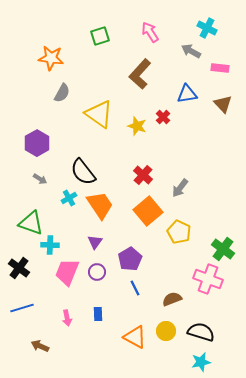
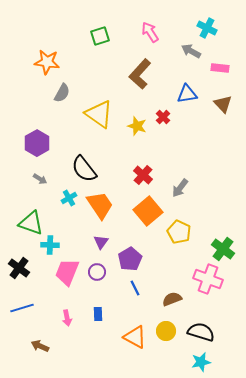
orange star at (51, 58): moved 4 px left, 4 px down
black semicircle at (83, 172): moved 1 px right, 3 px up
purple triangle at (95, 242): moved 6 px right
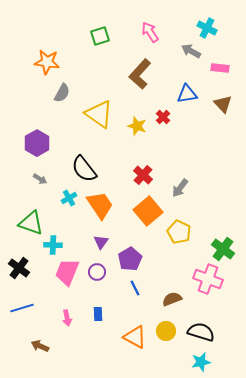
cyan cross at (50, 245): moved 3 px right
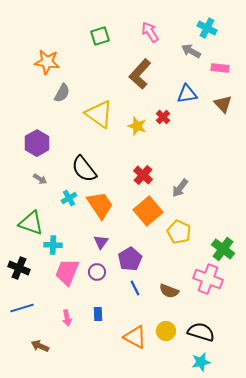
black cross at (19, 268): rotated 15 degrees counterclockwise
brown semicircle at (172, 299): moved 3 px left, 8 px up; rotated 138 degrees counterclockwise
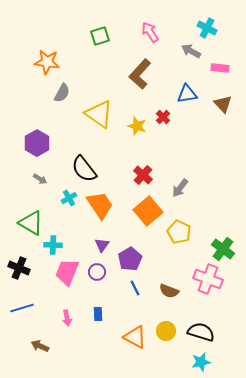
green triangle at (31, 223): rotated 12 degrees clockwise
purple triangle at (101, 242): moved 1 px right, 3 px down
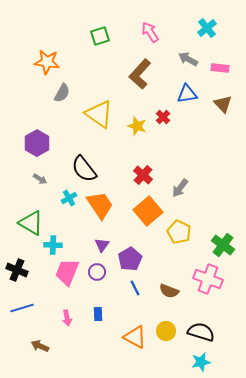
cyan cross at (207, 28): rotated 24 degrees clockwise
gray arrow at (191, 51): moved 3 px left, 8 px down
green cross at (223, 249): moved 4 px up
black cross at (19, 268): moved 2 px left, 2 px down
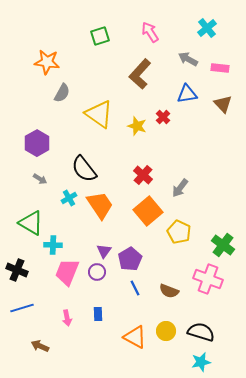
purple triangle at (102, 245): moved 2 px right, 6 px down
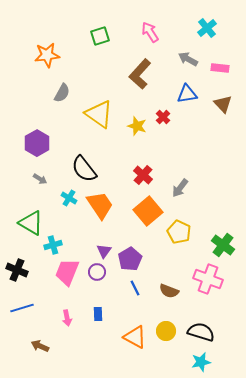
orange star at (47, 62): moved 7 px up; rotated 15 degrees counterclockwise
cyan cross at (69, 198): rotated 28 degrees counterclockwise
cyan cross at (53, 245): rotated 18 degrees counterclockwise
